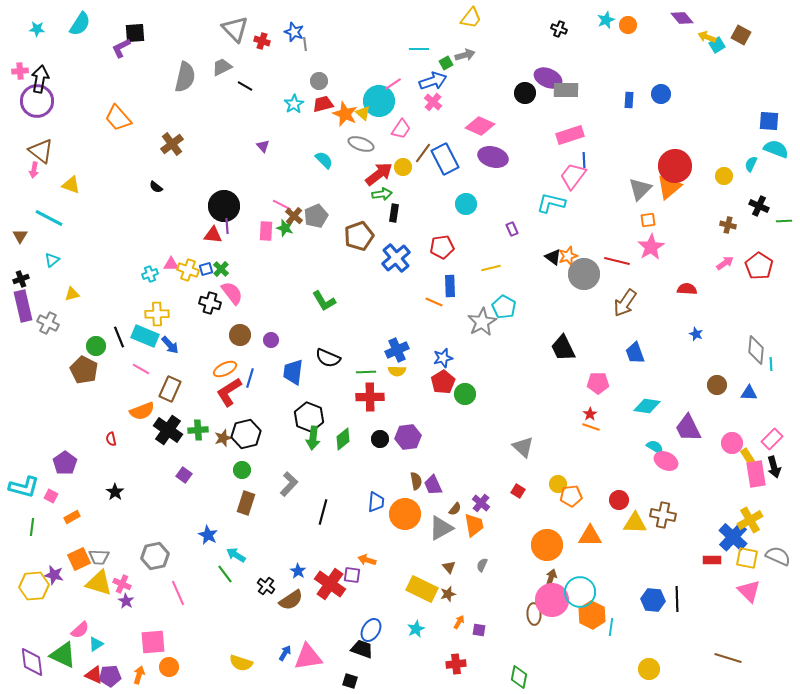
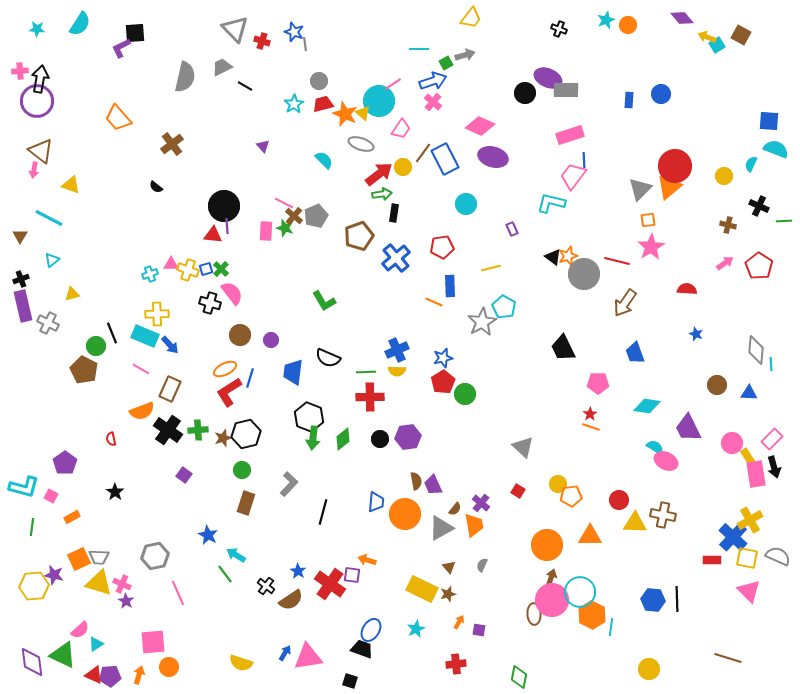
pink line at (282, 205): moved 2 px right, 2 px up
black line at (119, 337): moved 7 px left, 4 px up
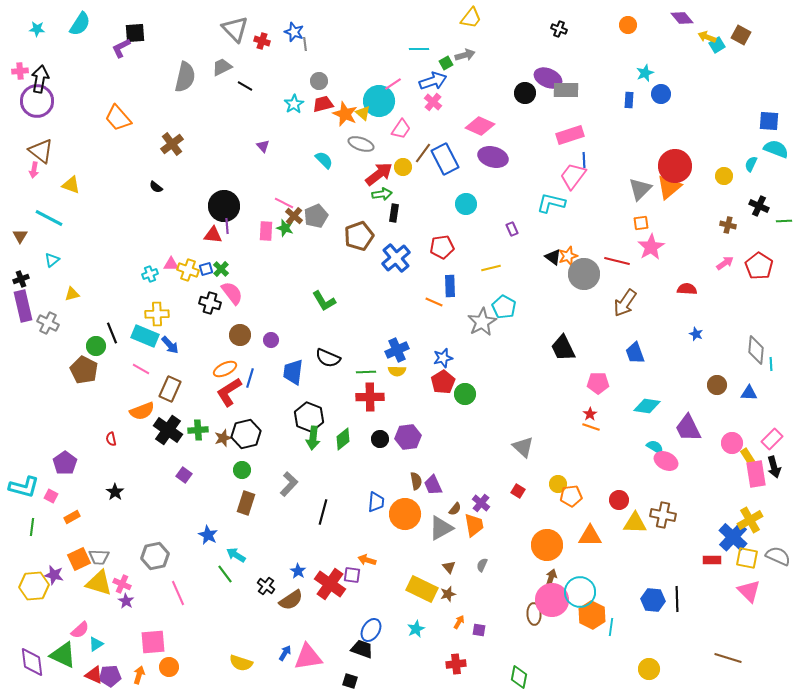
cyan star at (606, 20): moved 39 px right, 53 px down
orange square at (648, 220): moved 7 px left, 3 px down
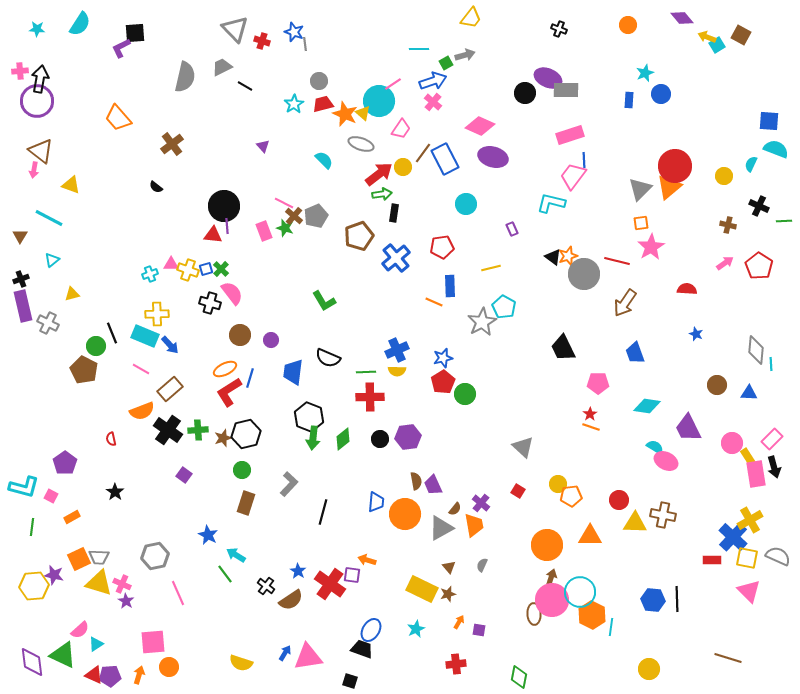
pink rectangle at (266, 231): moved 2 px left; rotated 24 degrees counterclockwise
brown rectangle at (170, 389): rotated 25 degrees clockwise
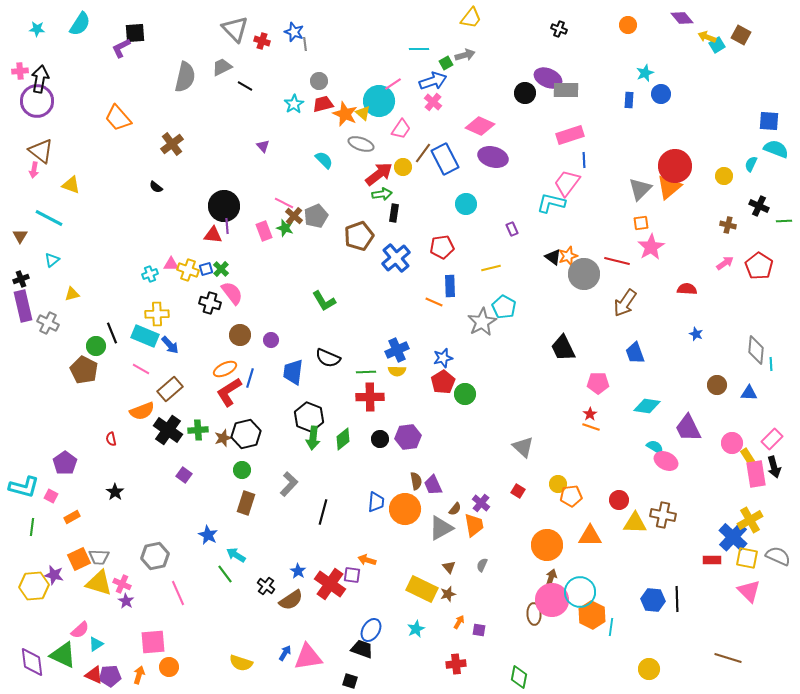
pink trapezoid at (573, 176): moved 6 px left, 7 px down
orange circle at (405, 514): moved 5 px up
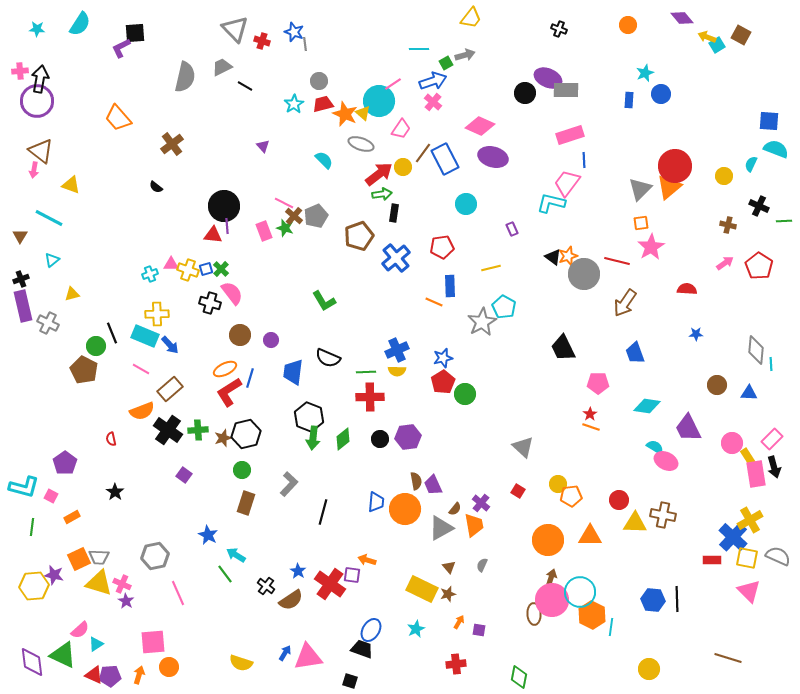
blue star at (696, 334): rotated 24 degrees counterclockwise
orange circle at (547, 545): moved 1 px right, 5 px up
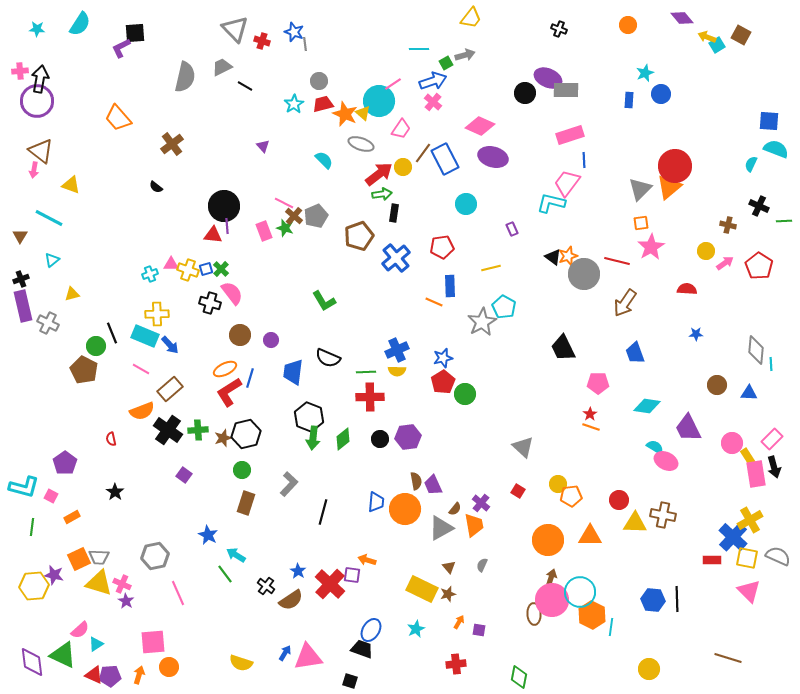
yellow circle at (724, 176): moved 18 px left, 75 px down
red cross at (330, 584): rotated 8 degrees clockwise
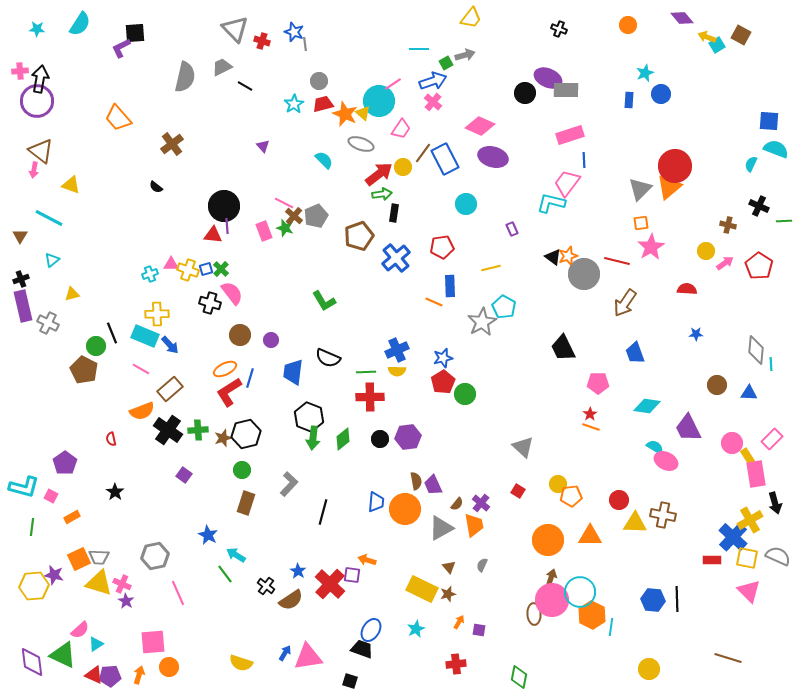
black arrow at (774, 467): moved 1 px right, 36 px down
brown semicircle at (455, 509): moved 2 px right, 5 px up
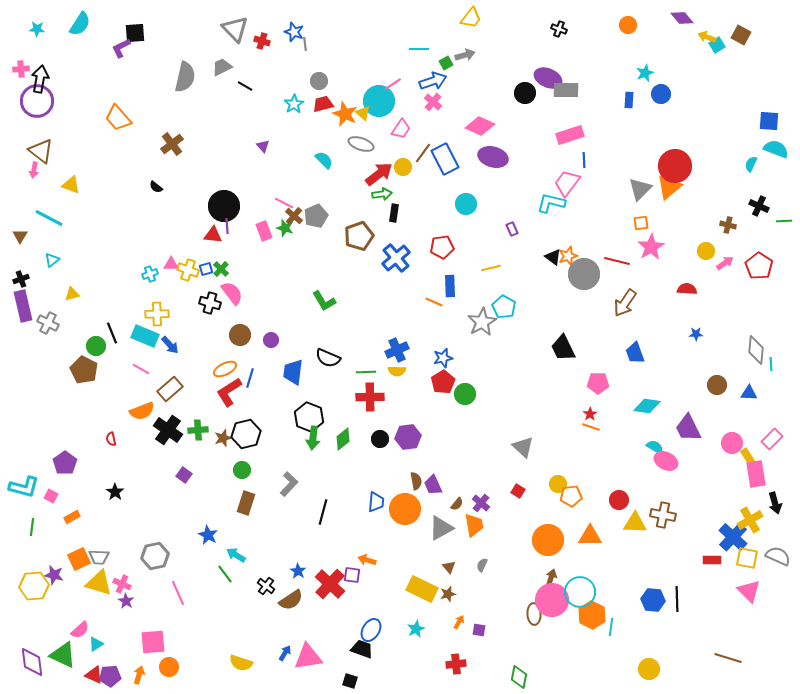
pink cross at (20, 71): moved 1 px right, 2 px up
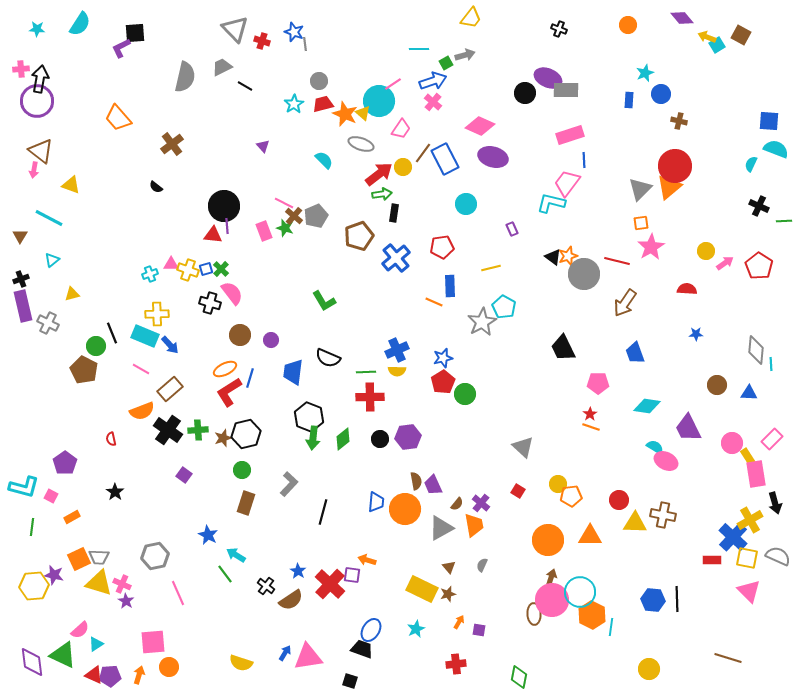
brown cross at (728, 225): moved 49 px left, 104 px up
